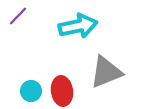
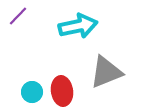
cyan circle: moved 1 px right, 1 px down
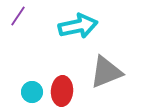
purple line: rotated 10 degrees counterclockwise
red ellipse: rotated 12 degrees clockwise
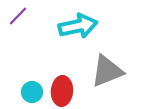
purple line: rotated 10 degrees clockwise
gray triangle: moved 1 px right, 1 px up
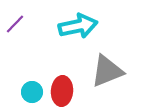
purple line: moved 3 px left, 8 px down
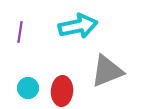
purple line: moved 5 px right, 8 px down; rotated 35 degrees counterclockwise
cyan circle: moved 4 px left, 4 px up
